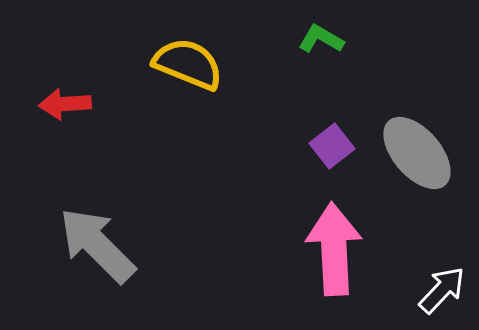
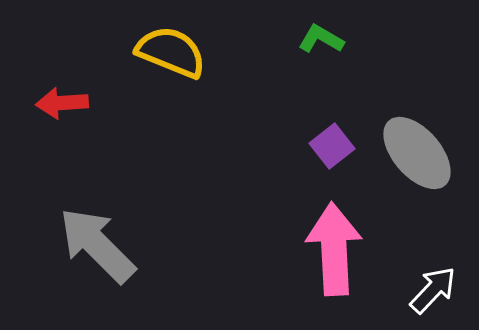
yellow semicircle: moved 17 px left, 12 px up
red arrow: moved 3 px left, 1 px up
white arrow: moved 9 px left
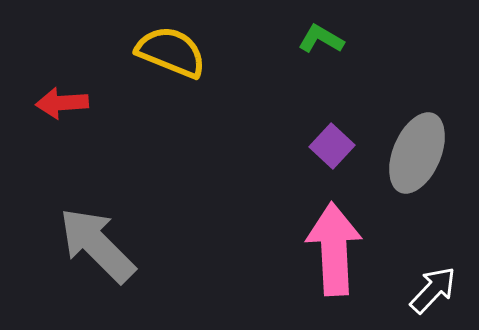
purple square: rotated 9 degrees counterclockwise
gray ellipse: rotated 64 degrees clockwise
